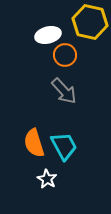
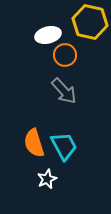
white star: rotated 18 degrees clockwise
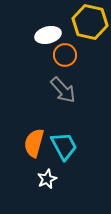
gray arrow: moved 1 px left, 1 px up
orange semicircle: rotated 32 degrees clockwise
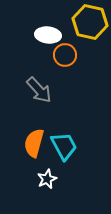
white ellipse: rotated 20 degrees clockwise
gray arrow: moved 24 px left
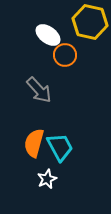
white ellipse: rotated 30 degrees clockwise
cyan trapezoid: moved 4 px left, 1 px down
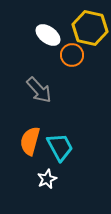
yellow hexagon: moved 6 px down
orange circle: moved 7 px right
orange semicircle: moved 4 px left, 2 px up
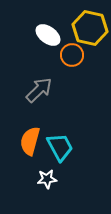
gray arrow: rotated 92 degrees counterclockwise
white star: rotated 18 degrees clockwise
